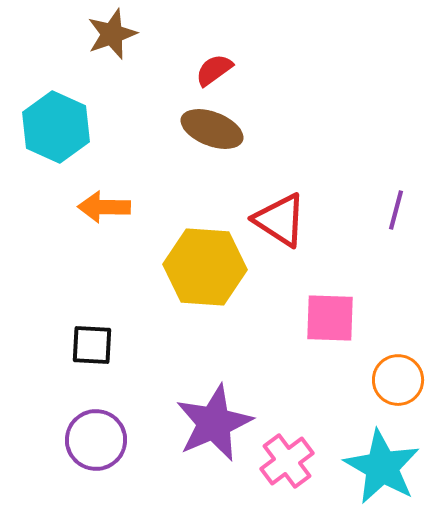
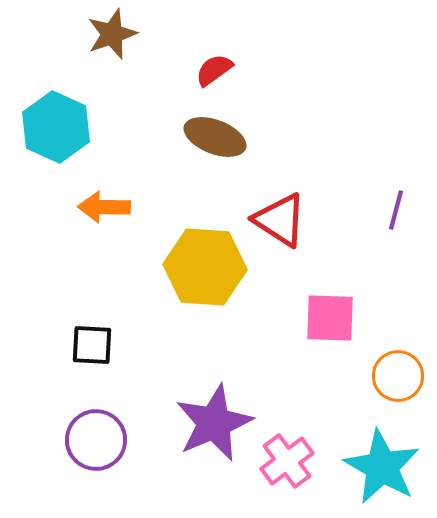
brown ellipse: moved 3 px right, 8 px down
orange circle: moved 4 px up
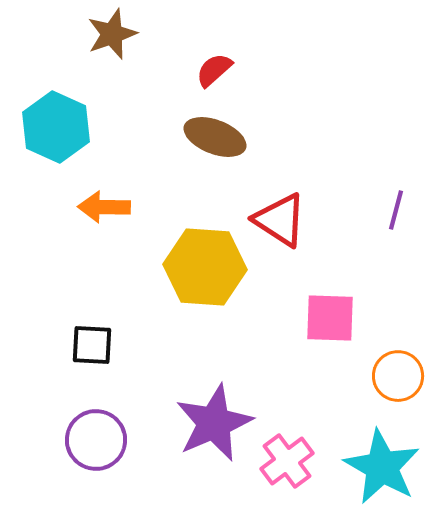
red semicircle: rotated 6 degrees counterclockwise
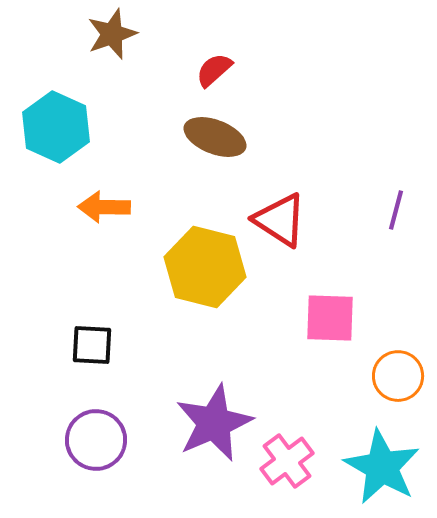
yellow hexagon: rotated 10 degrees clockwise
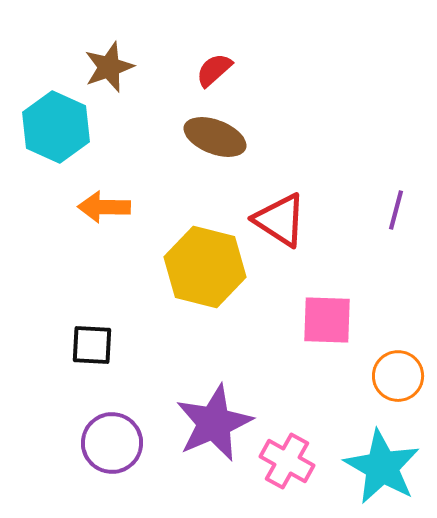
brown star: moved 3 px left, 33 px down
pink square: moved 3 px left, 2 px down
purple circle: moved 16 px right, 3 px down
pink cross: rotated 24 degrees counterclockwise
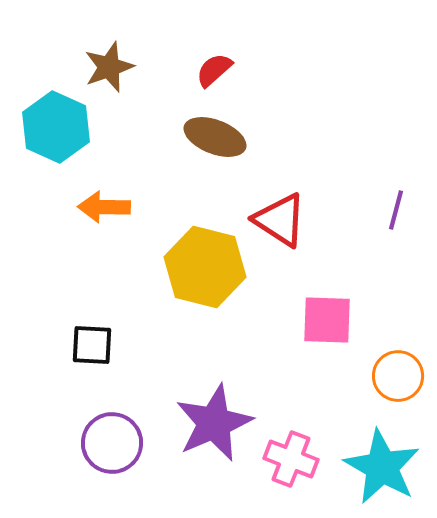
pink cross: moved 4 px right, 2 px up; rotated 8 degrees counterclockwise
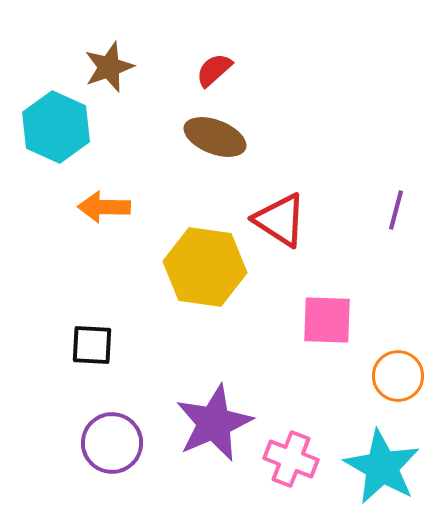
yellow hexagon: rotated 6 degrees counterclockwise
